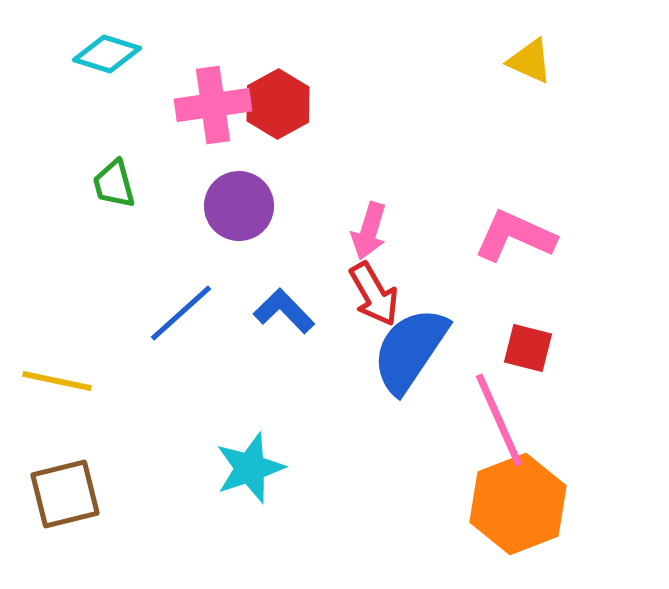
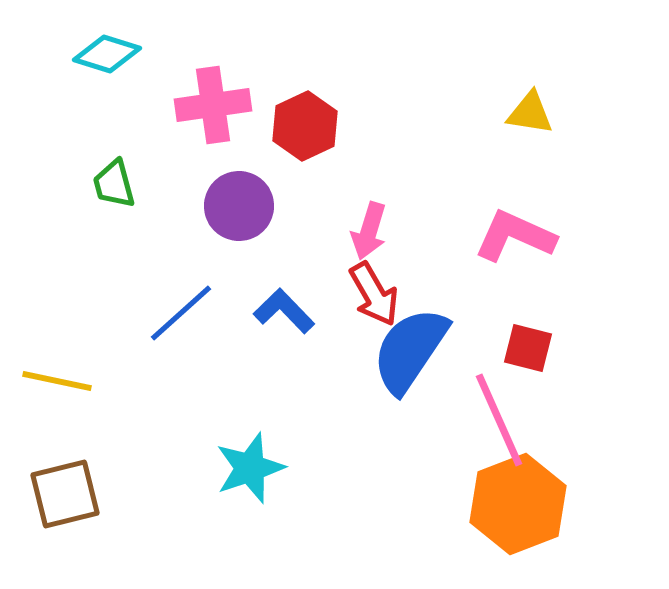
yellow triangle: moved 52 px down; rotated 15 degrees counterclockwise
red hexagon: moved 27 px right, 22 px down; rotated 4 degrees clockwise
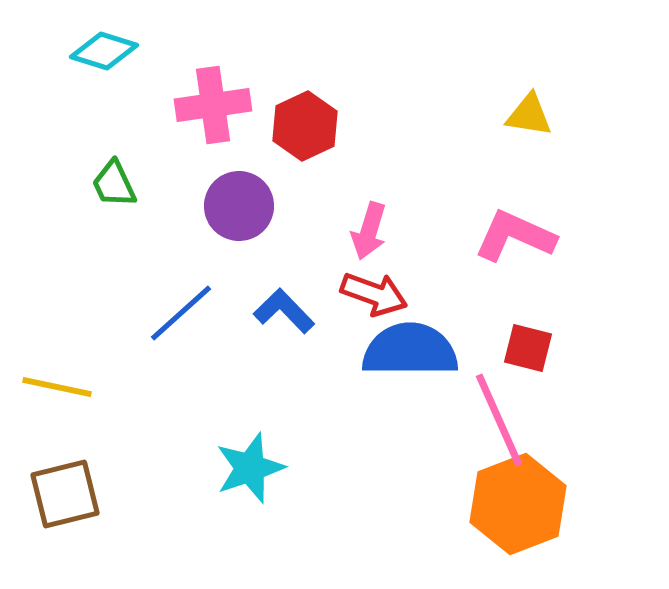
cyan diamond: moved 3 px left, 3 px up
yellow triangle: moved 1 px left, 2 px down
green trapezoid: rotated 10 degrees counterclockwise
red arrow: rotated 40 degrees counterclockwise
blue semicircle: rotated 56 degrees clockwise
yellow line: moved 6 px down
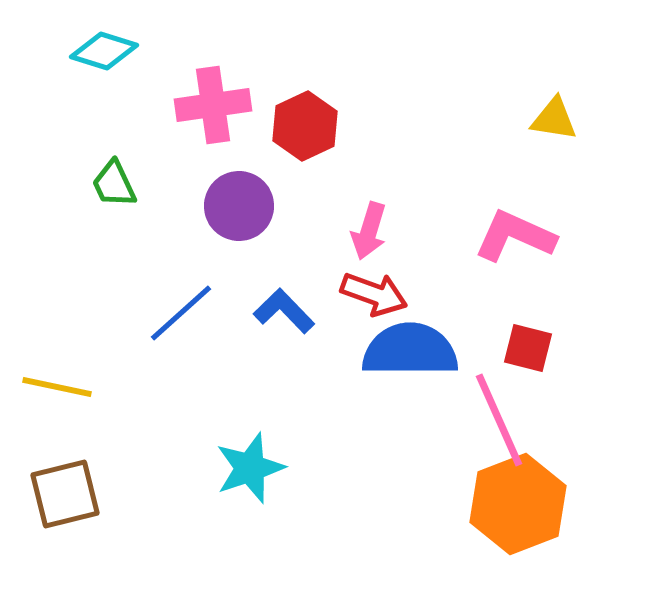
yellow triangle: moved 25 px right, 4 px down
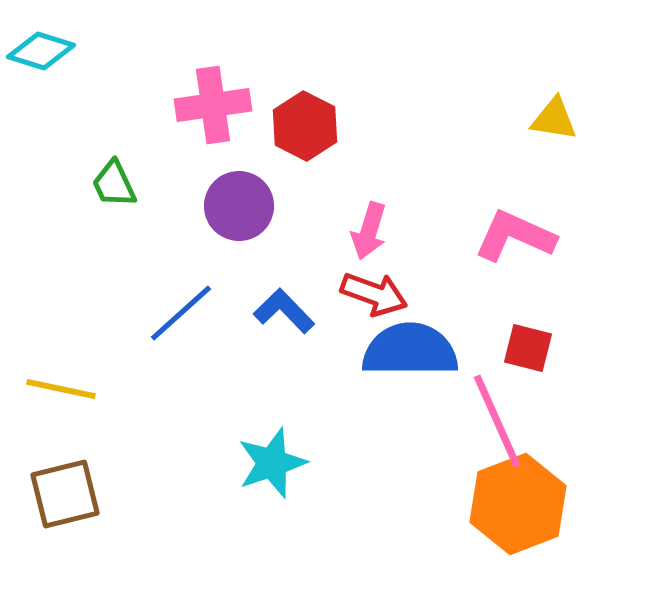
cyan diamond: moved 63 px left
red hexagon: rotated 8 degrees counterclockwise
yellow line: moved 4 px right, 2 px down
pink line: moved 2 px left, 1 px down
cyan star: moved 22 px right, 5 px up
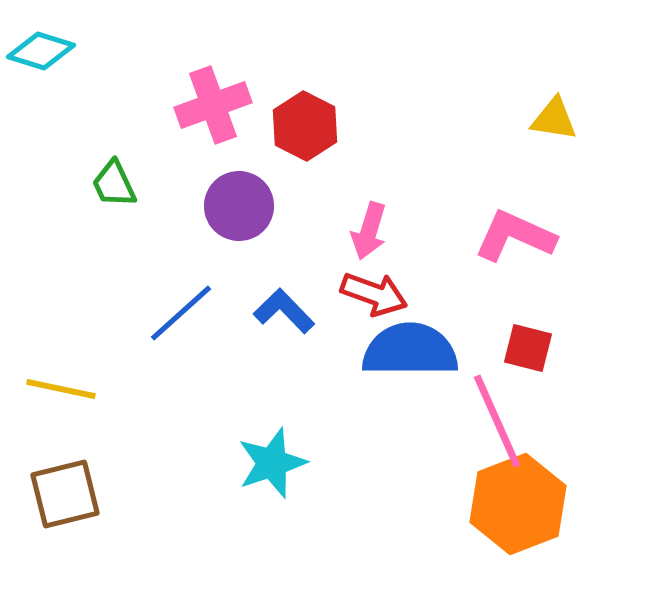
pink cross: rotated 12 degrees counterclockwise
